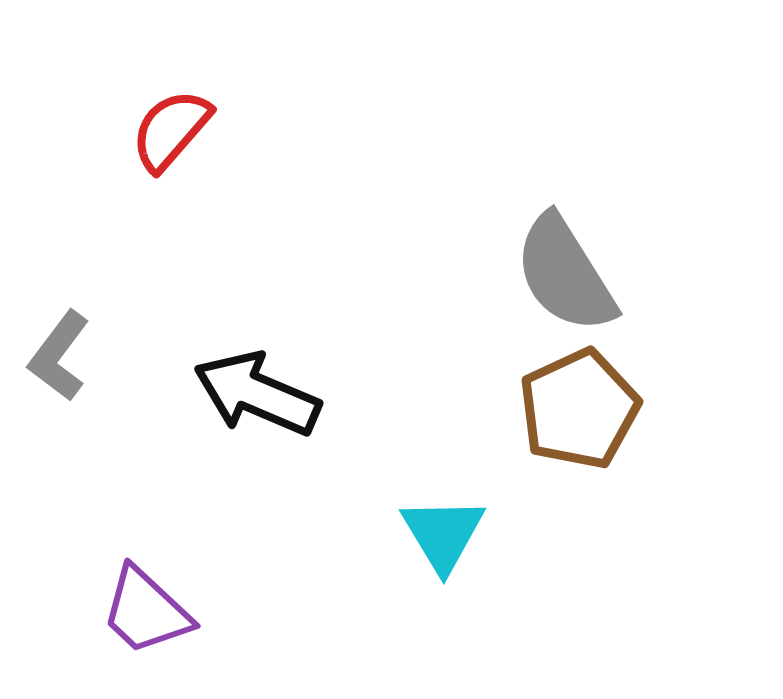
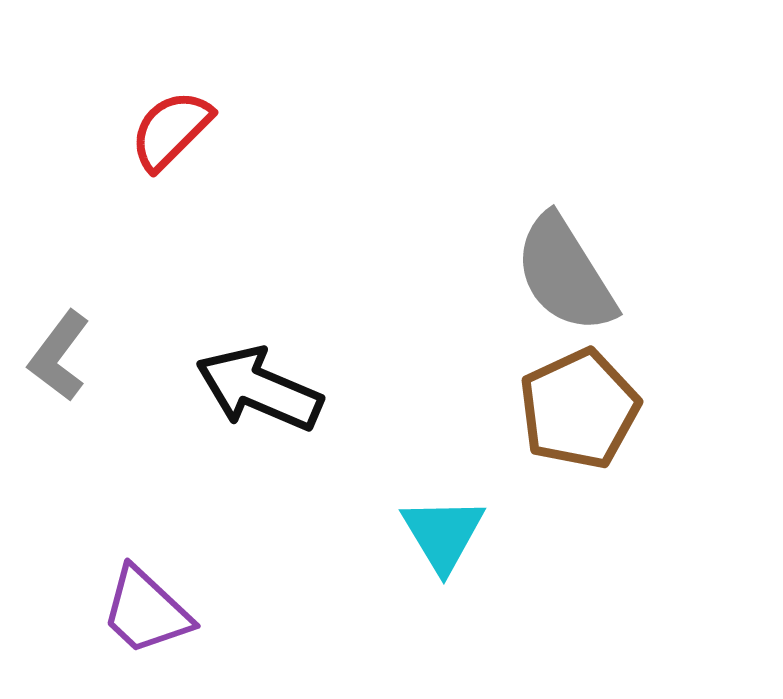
red semicircle: rotated 4 degrees clockwise
black arrow: moved 2 px right, 5 px up
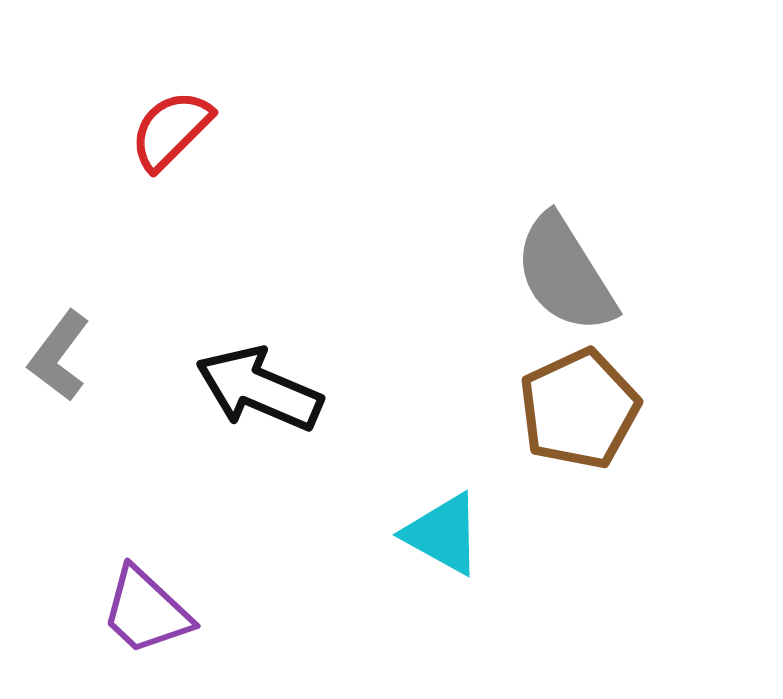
cyan triangle: rotated 30 degrees counterclockwise
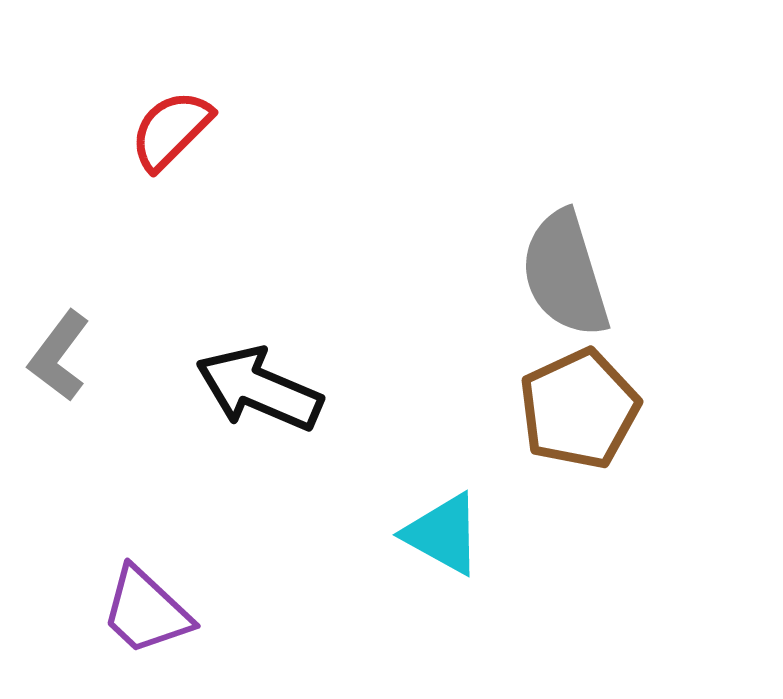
gray semicircle: rotated 15 degrees clockwise
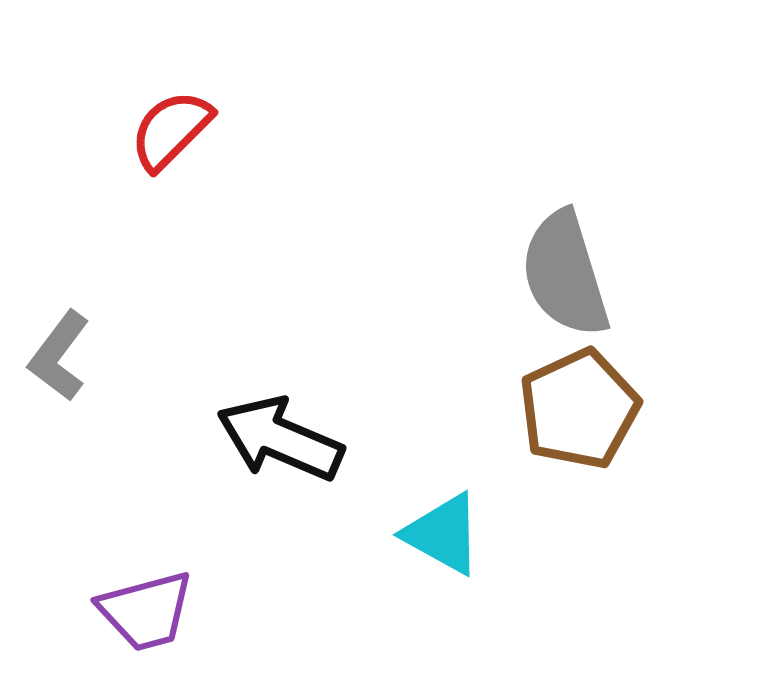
black arrow: moved 21 px right, 50 px down
purple trapezoid: rotated 58 degrees counterclockwise
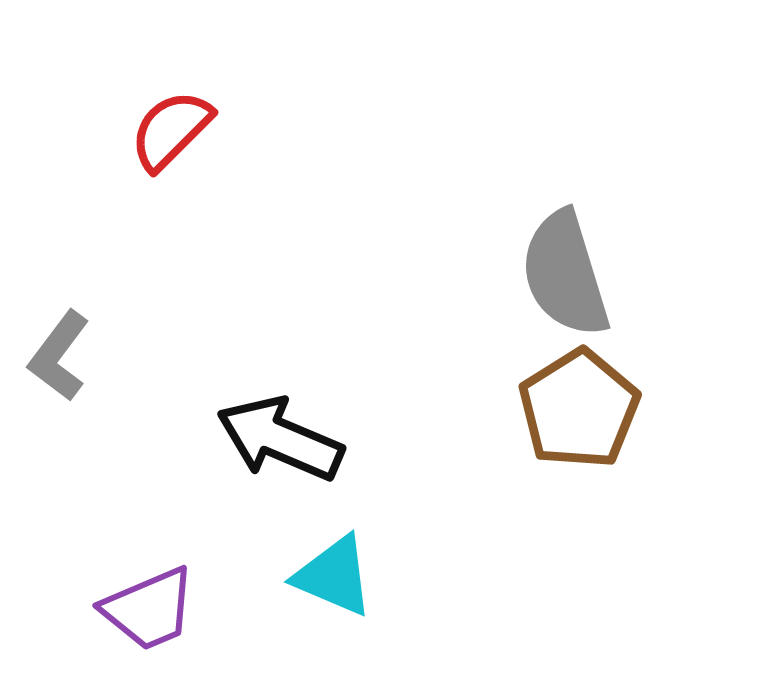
brown pentagon: rotated 7 degrees counterclockwise
cyan triangle: moved 109 px left, 42 px down; rotated 6 degrees counterclockwise
purple trapezoid: moved 3 px right, 2 px up; rotated 8 degrees counterclockwise
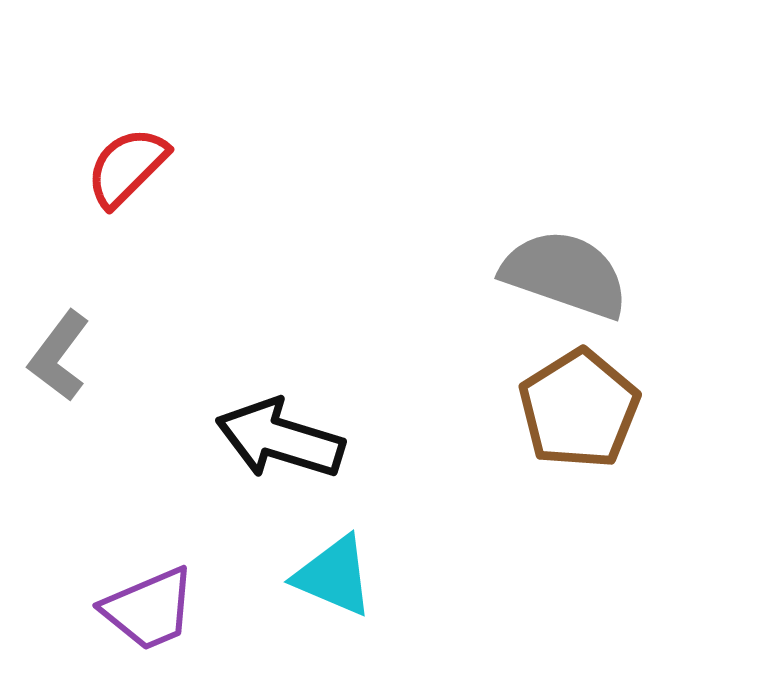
red semicircle: moved 44 px left, 37 px down
gray semicircle: rotated 126 degrees clockwise
black arrow: rotated 6 degrees counterclockwise
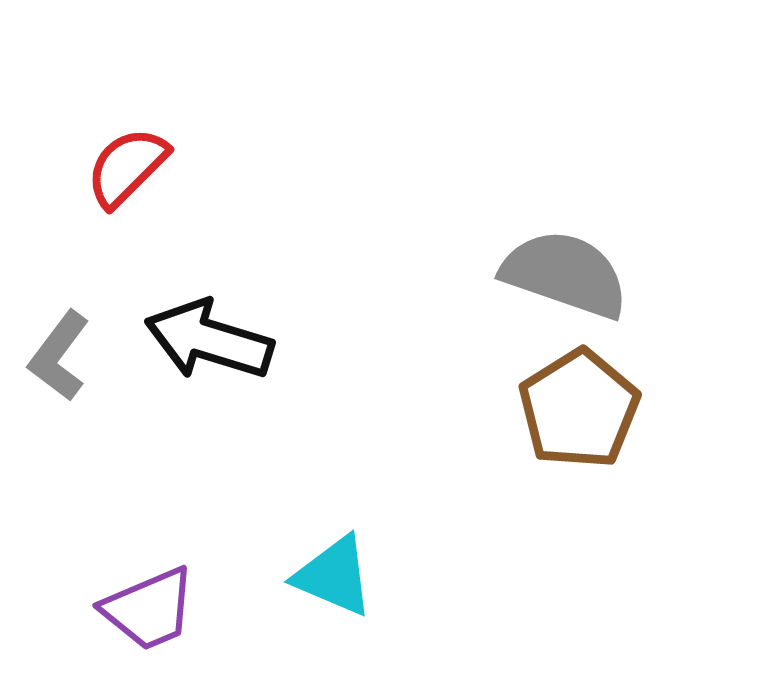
black arrow: moved 71 px left, 99 px up
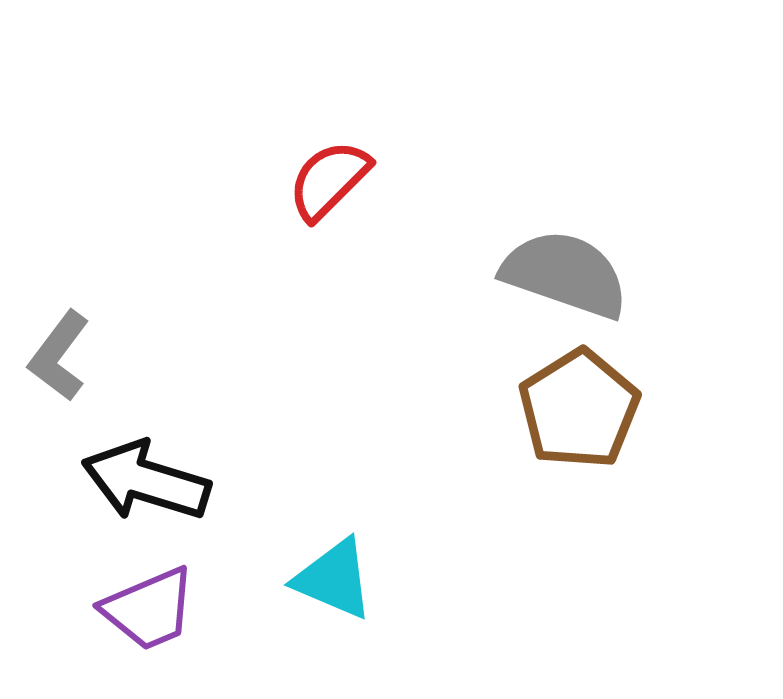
red semicircle: moved 202 px right, 13 px down
black arrow: moved 63 px left, 141 px down
cyan triangle: moved 3 px down
